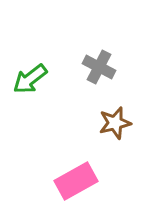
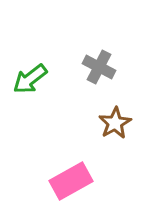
brown star: rotated 16 degrees counterclockwise
pink rectangle: moved 5 px left
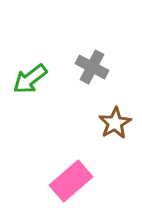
gray cross: moved 7 px left
pink rectangle: rotated 12 degrees counterclockwise
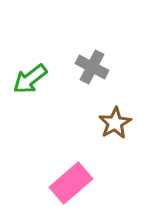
pink rectangle: moved 2 px down
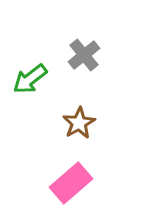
gray cross: moved 8 px left, 12 px up; rotated 24 degrees clockwise
brown star: moved 36 px left
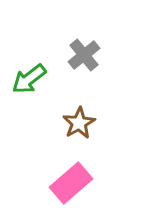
green arrow: moved 1 px left
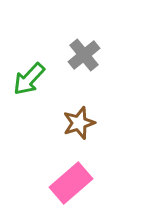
green arrow: rotated 9 degrees counterclockwise
brown star: rotated 12 degrees clockwise
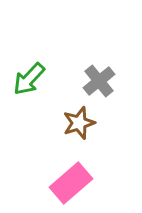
gray cross: moved 15 px right, 26 px down
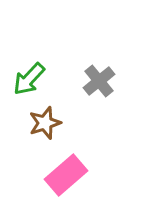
brown star: moved 34 px left
pink rectangle: moved 5 px left, 8 px up
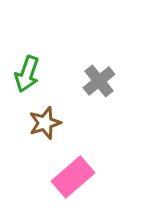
green arrow: moved 2 px left, 5 px up; rotated 24 degrees counterclockwise
pink rectangle: moved 7 px right, 2 px down
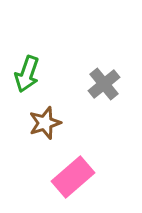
gray cross: moved 5 px right, 3 px down
